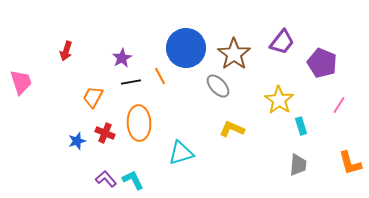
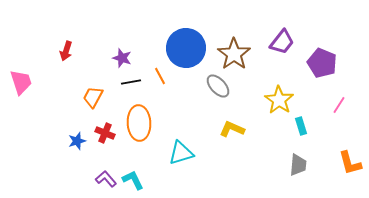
purple star: rotated 24 degrees counterclockwise
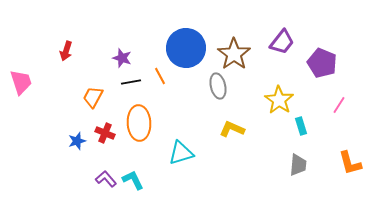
gray ellipse: rotated 30 degrees clockwise
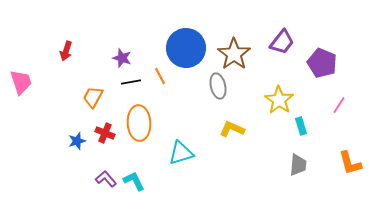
cyan L-shape: moved 1 px right, 1 px down
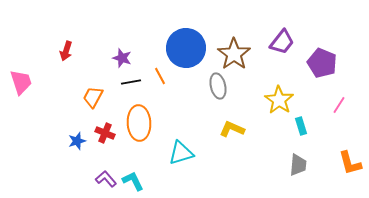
cyan L-shape: moved 1 px left
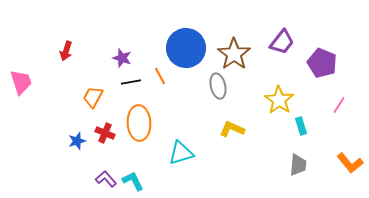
orange L-shape: rotated 24 degrees counterclockwise
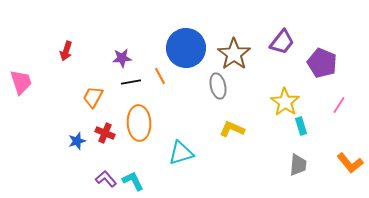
purple star: rotated 24 degrees counterclockwise
yellow star: moved 6 px right, 2 px down
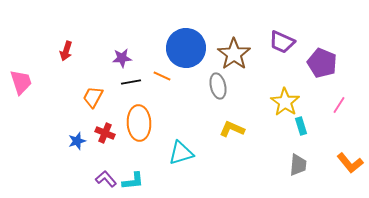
purple trapezoid: rotated 76 degrees clockwise
orange line: moved 2 px right; rotated 36 degrees counterclockwise
cyan L-shape: rotated 110 degrees clockwise
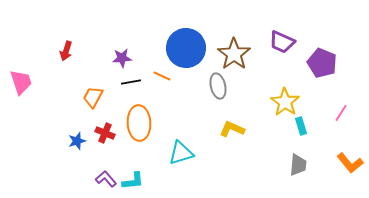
pink line: moved 2 px right, 8 px down
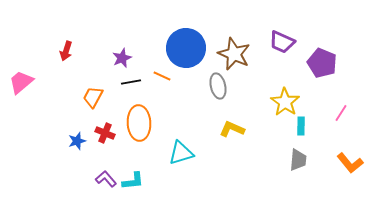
brown star: rotated 12 degrees counterclockwise
purple star: rotated 18 degrees counterclockwise
pink trapezoid: rotated 112 degrees counterclockwise
cyan rectangle: rotated 18 degrees clockwise
gray trapezoid: moved 5 px up
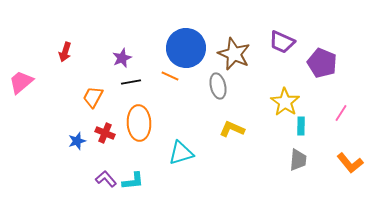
red arrow: moved 1 px left, 1 px down
orange line: moved 8 px right
